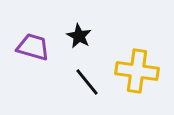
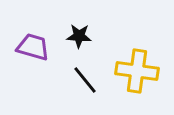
black star: rotated 25 degrees counterclockwise
black line: moved 2 px left, 2 px up
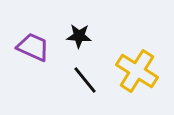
purple trapezoid: rotated 8 degrees clockwise
yellow cross: rotated 24 degrees clockwise
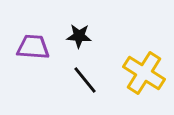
purple trapezoid: rotated 20 degrees counterclockwise
yellow cross: moved 7 px right, 2 px down
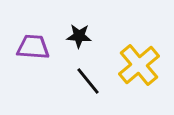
yellow cross: moved 5 px left, 8 px up; rotated 18 degrees clockwise
black line: moved 3 px right, 1 px down
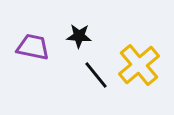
purple trapezoid: rotated 8 degrees clockwise
black line: moved 8 px right, 6 px up
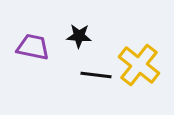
yellow cross: rotated 12 degrees counterclockwise
black line: rotated 44 degrees counterclockwise
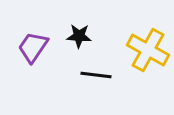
purple trapezoid: rotated 68 degrees counterclockwise
yellow cross: moved 9 px right, 15 px up; rotated 9 degrees counterclockwise
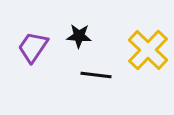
yellow cross: rotated 15 degrees clockwise
